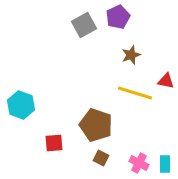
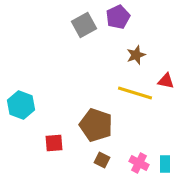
brown star: moved 5 px right
brown square: moved 1 px right, 2 px down
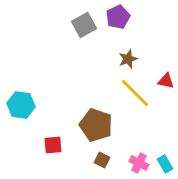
brown star: moved 8 px left, 4 px down
yellow line: rotated 28 degrees clockwise
cyan hexagon: rotated 12 degrees counterclockwise
red square: moved 1 px left, 2 px down
cyan rectangle: rotated 30 degrees counterclockwise
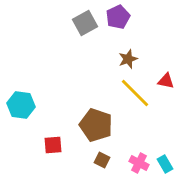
gray square: moved 1 px right, 2 px up
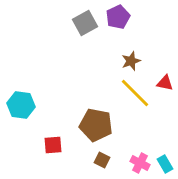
brown star: moved 3 px right, 2 px down
red triangle: moved 1 px left, 2 px down
brown pentagon: rotated 8 degrees counterclockwise
pink cross: moved 1 px right
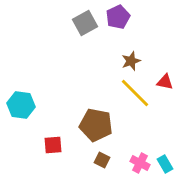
red triangle: moved 1 px up
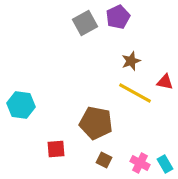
yellow line: rotated 16 degrees counterclockwise
brown pentagon: moved 2 px up
red square: moved 3 px right, 4 px down
brown square: moved 2 px right
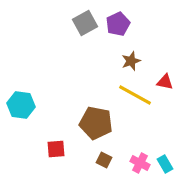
purple pentagon: moved 7 px down
yellow line: moved 2 px down
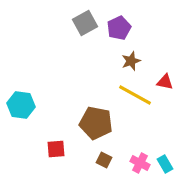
purple pentagon: moved 1 px right, 4 px down
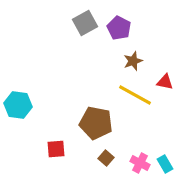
purple pentagon: rotated 20 degrees counterclockwise
brown star: moved 2 px right
cyan hexagon: moved 3 px left
brown square: moved 2 px right, 2 px up; rotated 14 degrees clockwise
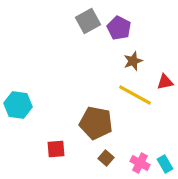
gray square: moved 3 px right, 2 px up
red triangle: rotated 24 degrees counterclockwise
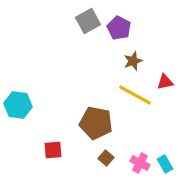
red square: moved 3 px left, 1 px down
